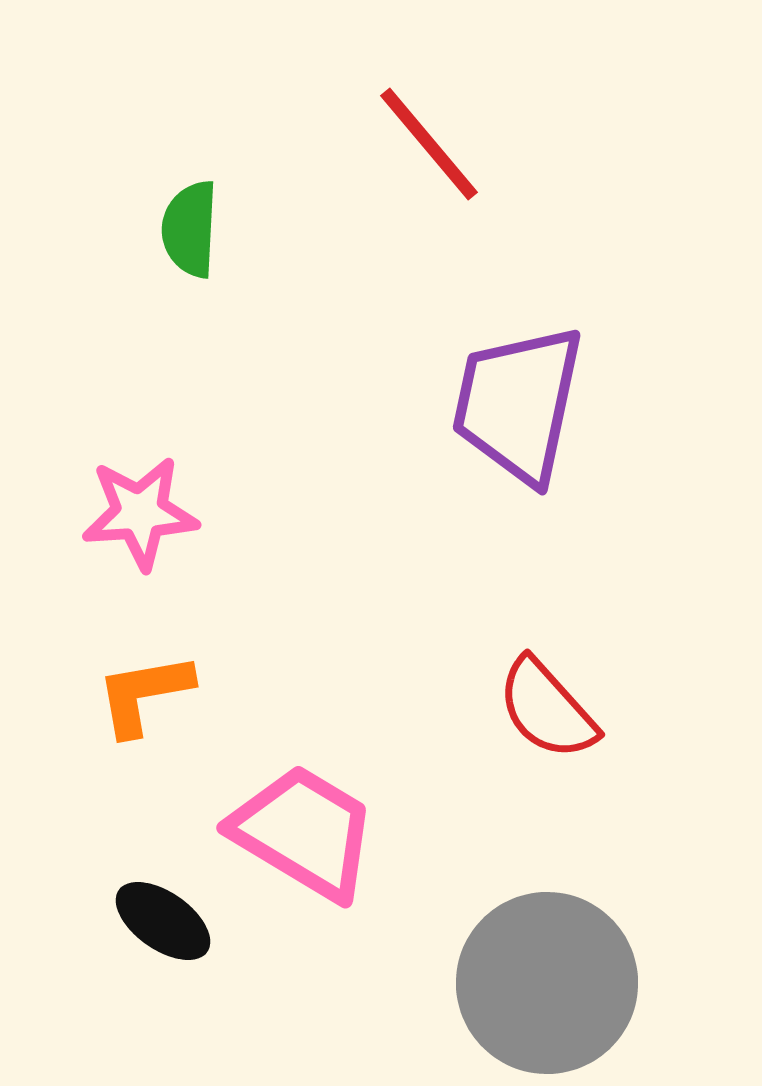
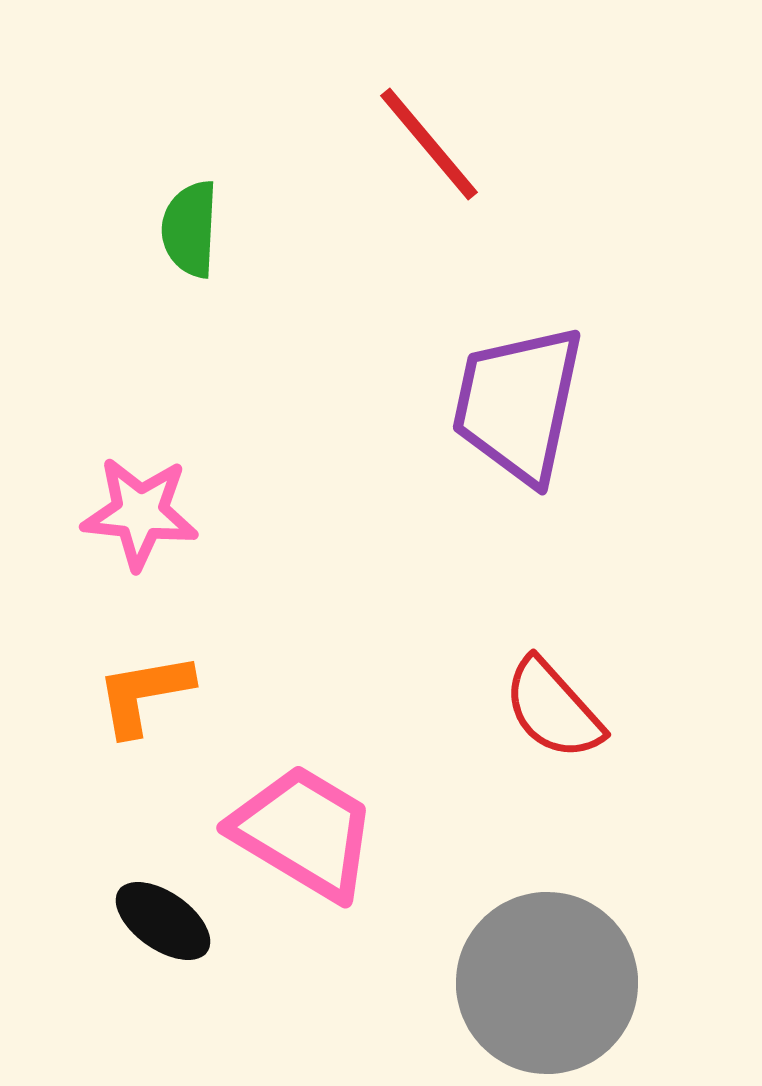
pink star: rotated 10 degrees clockwise
red semicircle: moved 6 px right
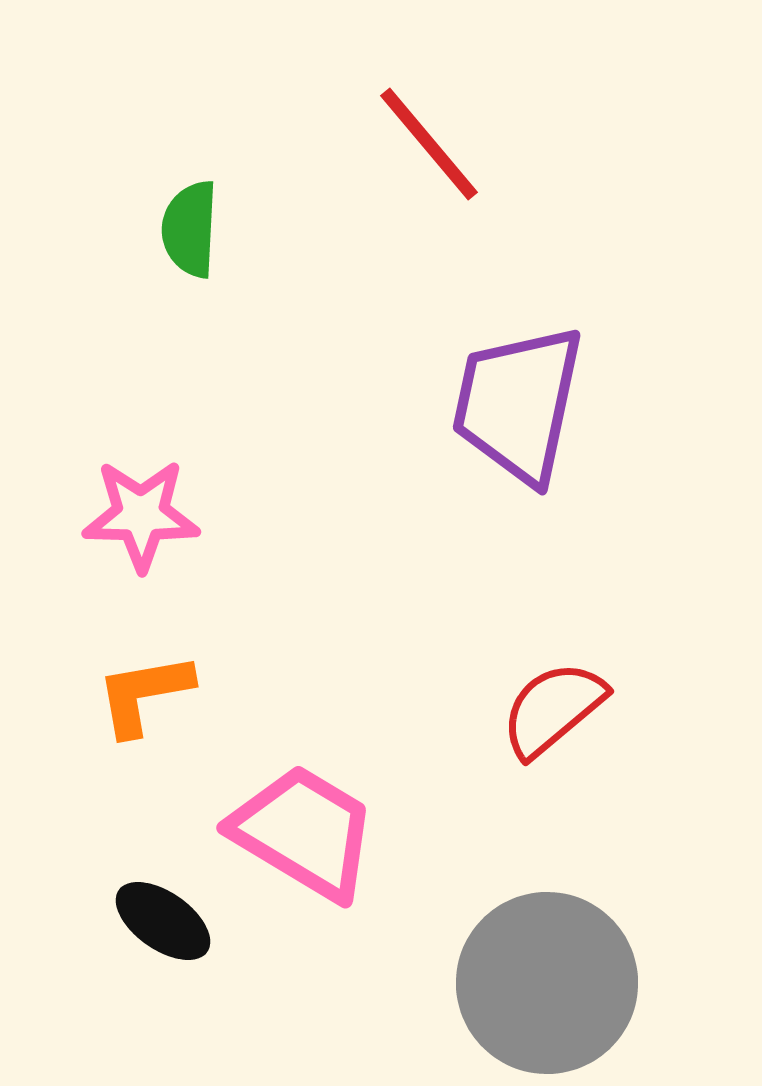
pink star: moved 1 px right, 2 px down; rotated 5 degrees counterclockwise
red semicircle: rotated 92 degrees clockwise
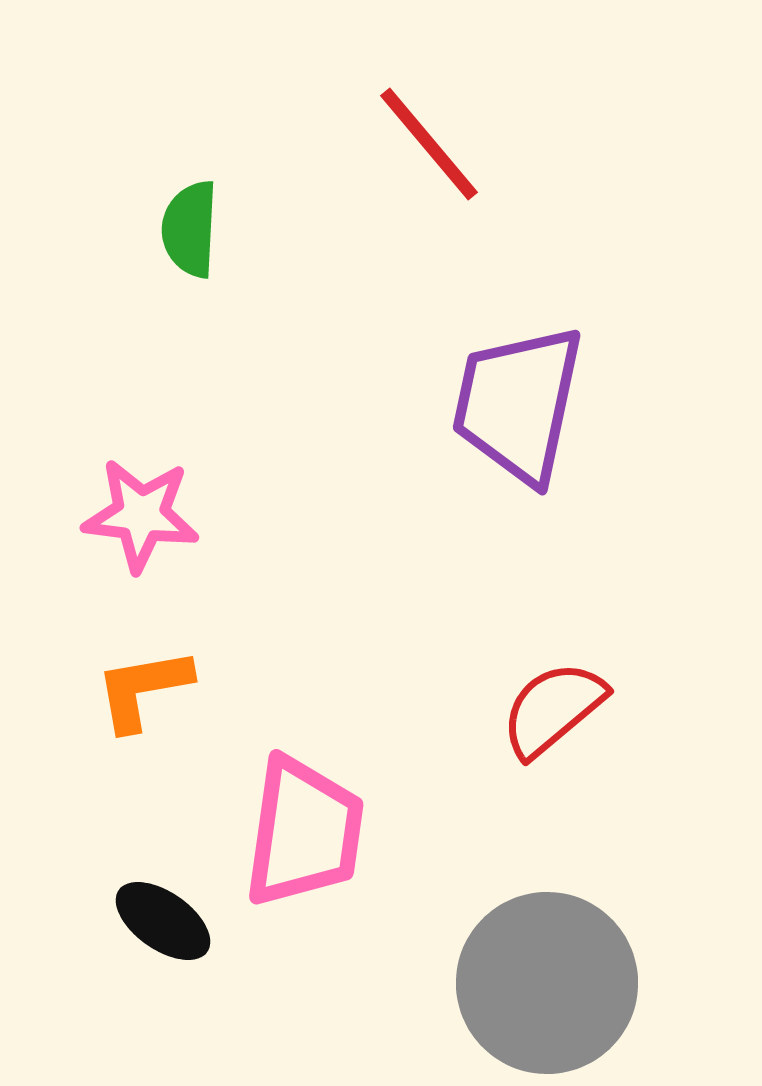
pink star: rotated 6 degrees clockwise
orange L-shape: moved 1 px left, 5 px up
pink trapezoid: rotated 67 degrees clockwise
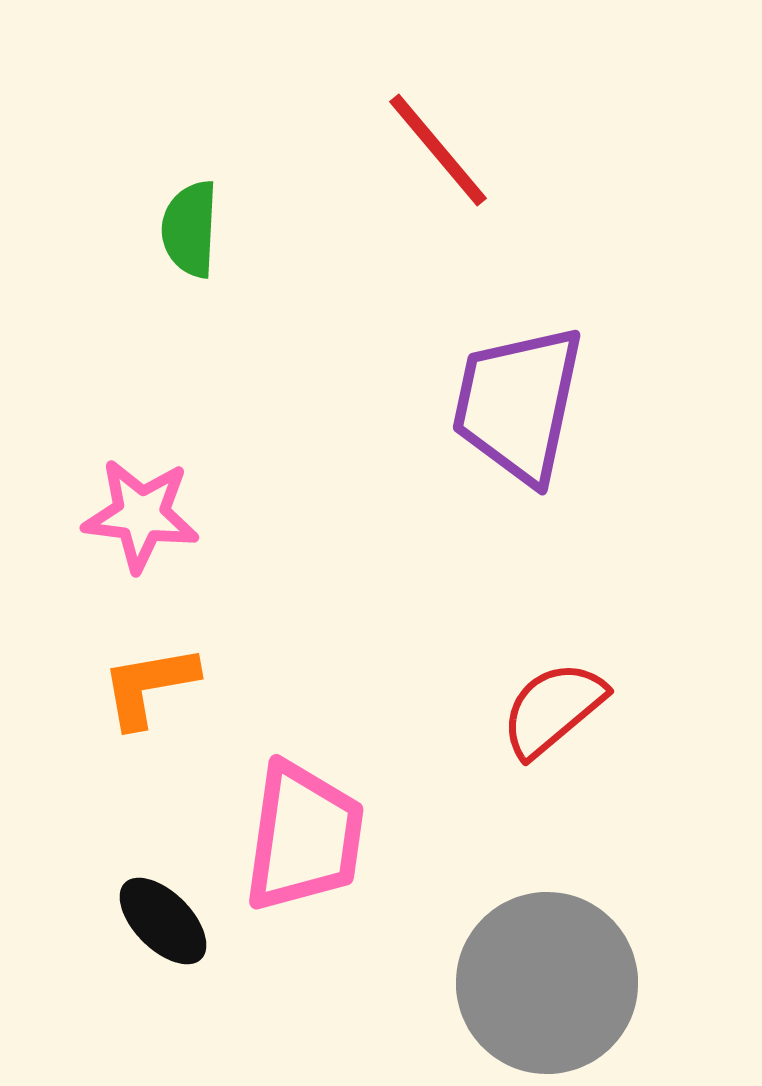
red line: moved 9 px right, 6 px down
orange L-shape: moved 6 px right, 3 px up
pink trapezoid: moved 5 px down
black ellipse: rotated 10 degrees clockwise
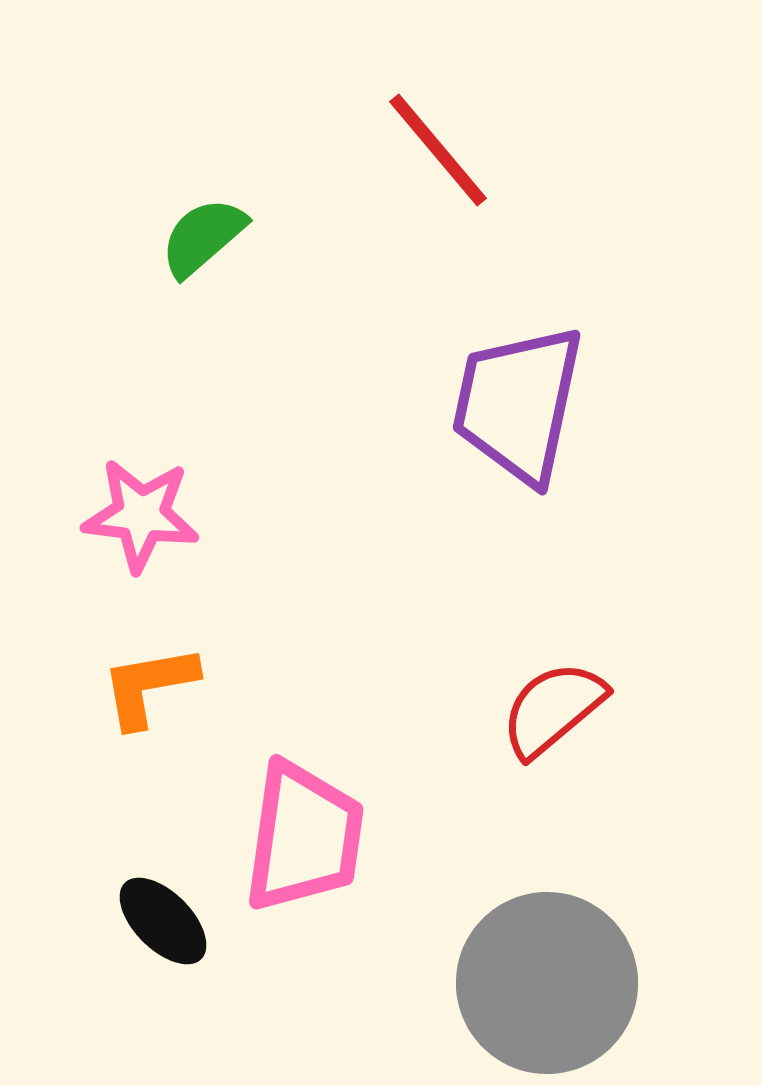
green semicircle: moved 13 px right, 8 px down; rotated 46 degrees clockwise
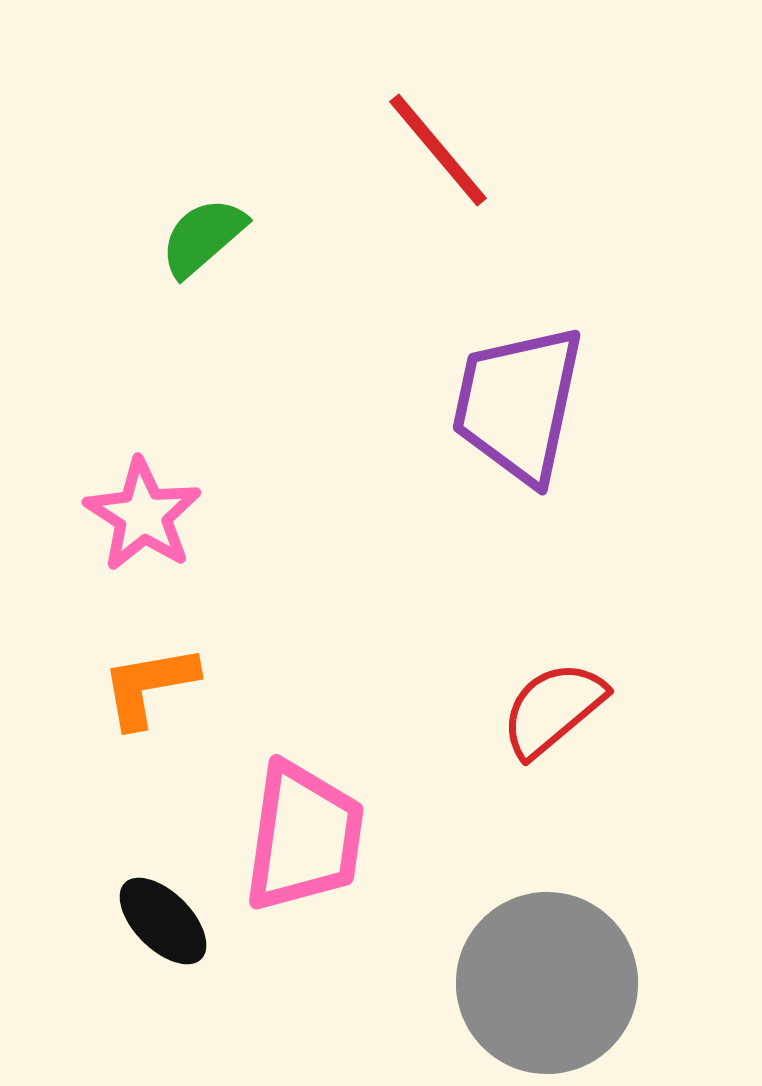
pink star: moved 2 px right; rotated 26 degrees clockwise
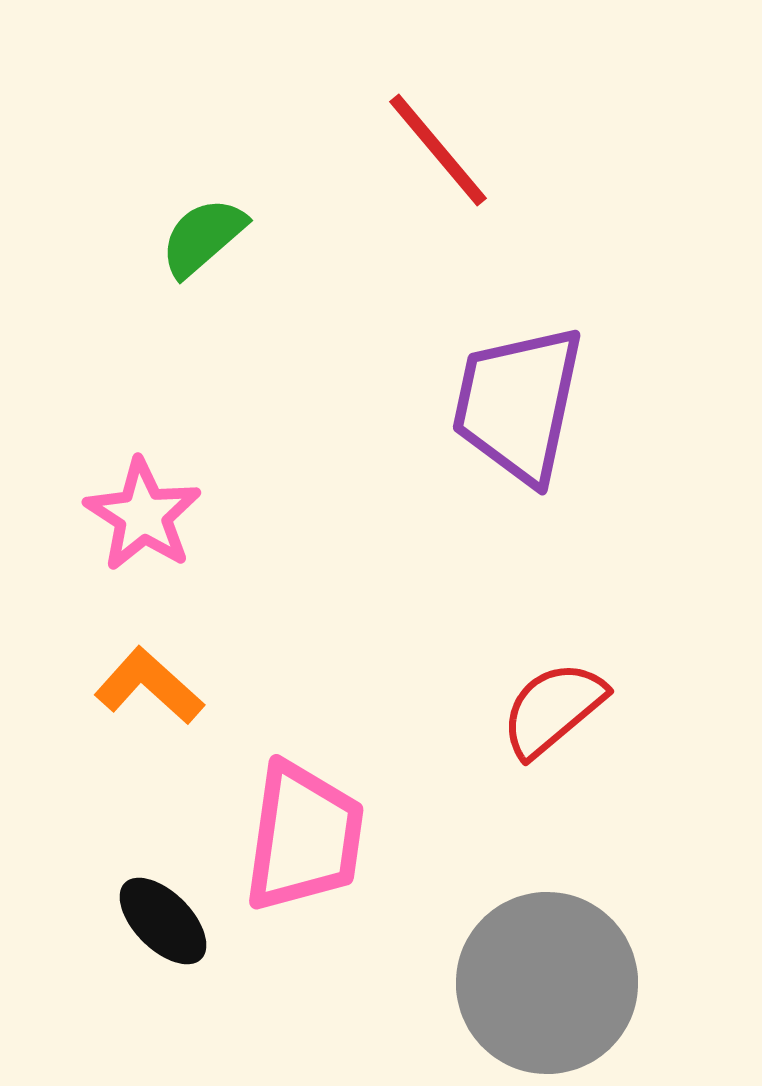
orange L-shape: rotated 52 degrees clockwise
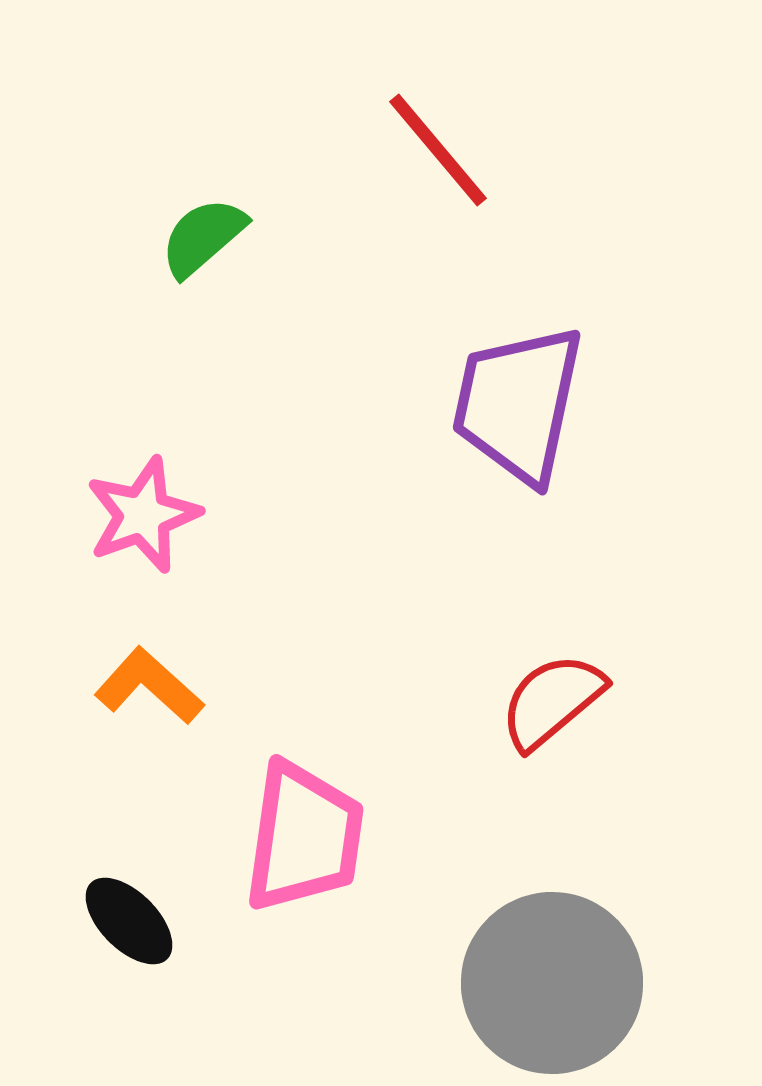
pink star: rotated 19 degrees clockwise
red semicircle: moved 1 px left, 8 px up
black ellipse: moved 34 px left
gray circle: moved 5 px right
